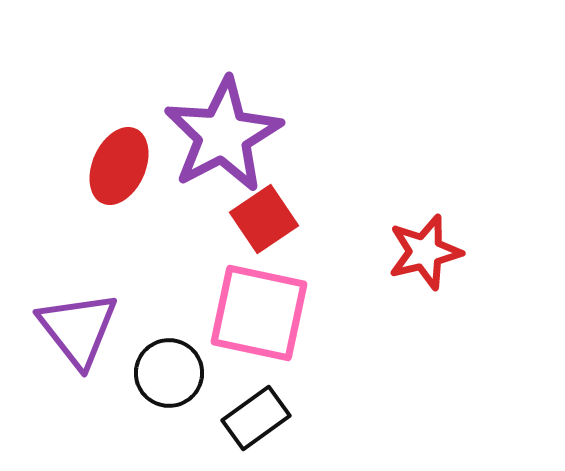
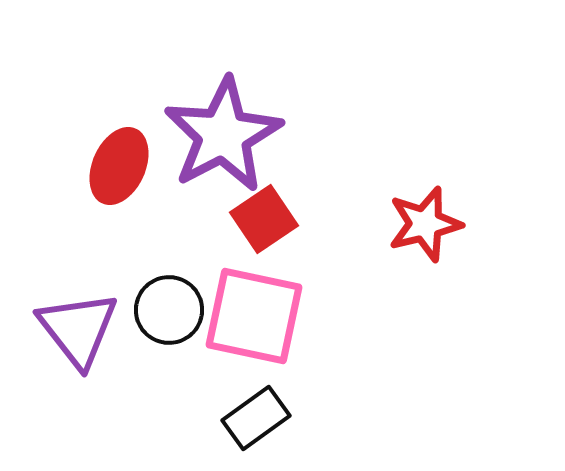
red star: moved 28 px up
pink square: moved 5 px left, 3 px down
black circle: moved 63 px up
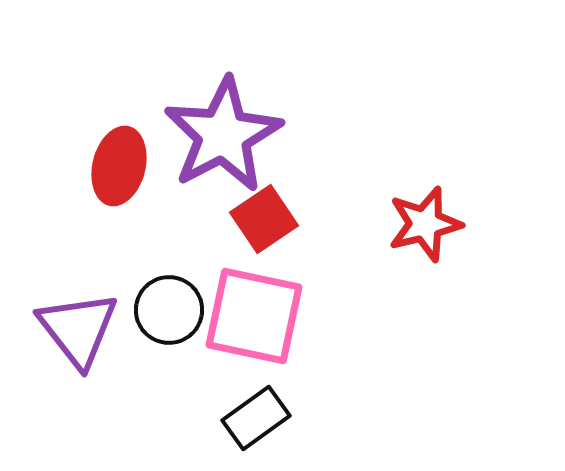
red ellipse: rotated 10 degrees counterclockwise
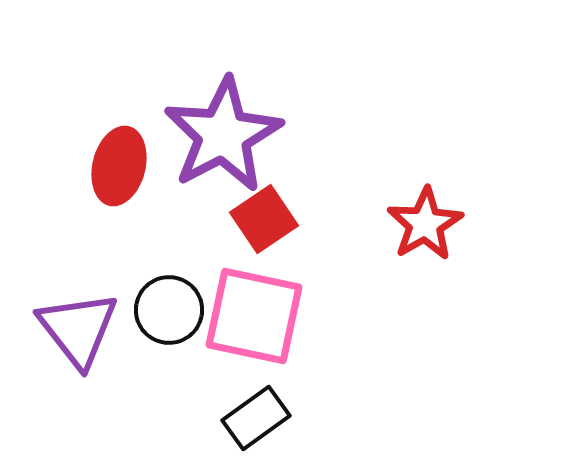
red star: rotated 16 degrees counterclockwise
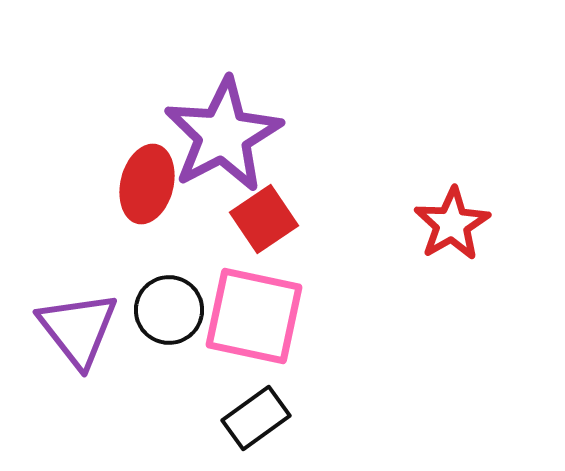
red ellipse: moved 28 px right, 18 px down
red star: moved 27 px right
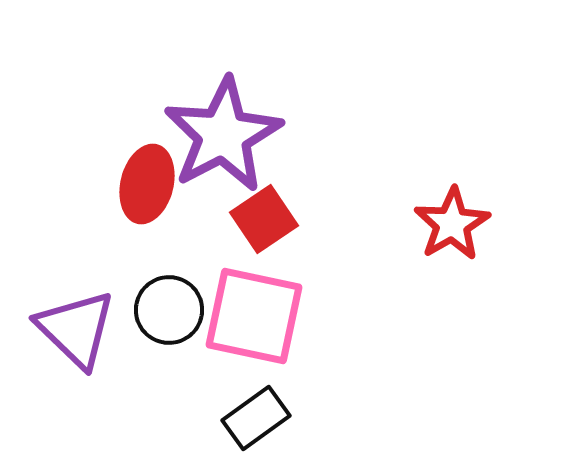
purple triangle: moved 2 px left; rotated 8 degrees counterclockwise
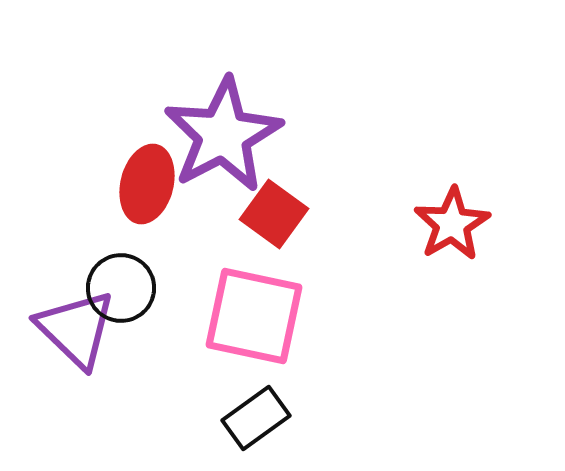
red square: moved 10 px right, 5 px up; rotated 20 degrees counterclockwise
black circle: moved 48 px left, 22 px up
